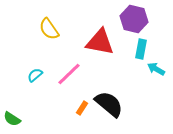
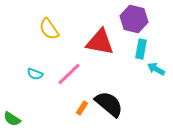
cyan semicircle: moved 1 px up; rotated 119 degrees counterclockwise
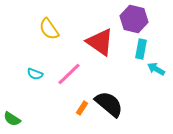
red triangle: rotated 24 degrees clockwise
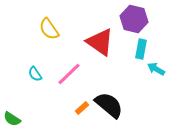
cyan semicircle: rotated 35 degrees clockwise
black semicircle: moved 1 px down
orange rectangle: rotated 16 degrees clockwise
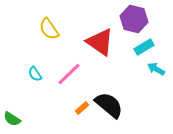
cyan rectangle: moved 3 px right, 2 px up; rotated 48 degrees clockwise
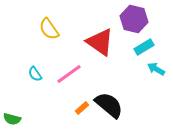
pink line: rotated 8 degrees clockwise
green semicircle: rotated 18 degrees counterclockwise
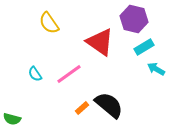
yellow semicircle: moved 6 px up
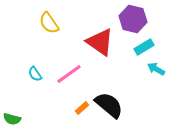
purple hexagon: moved 1 px left
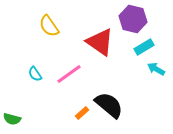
yellow semicircle: moved 3 px down
orange rectangle: moved 5 px down
